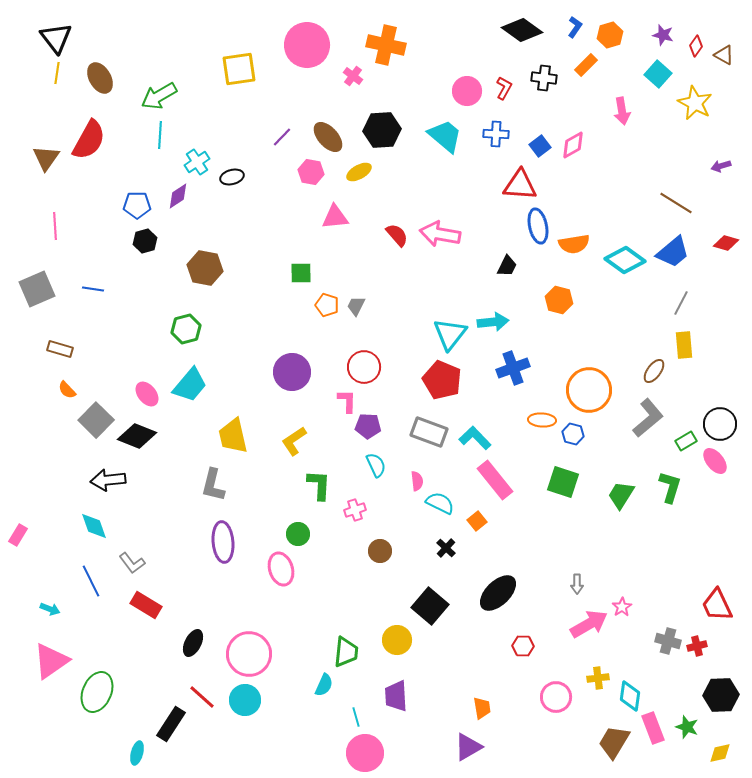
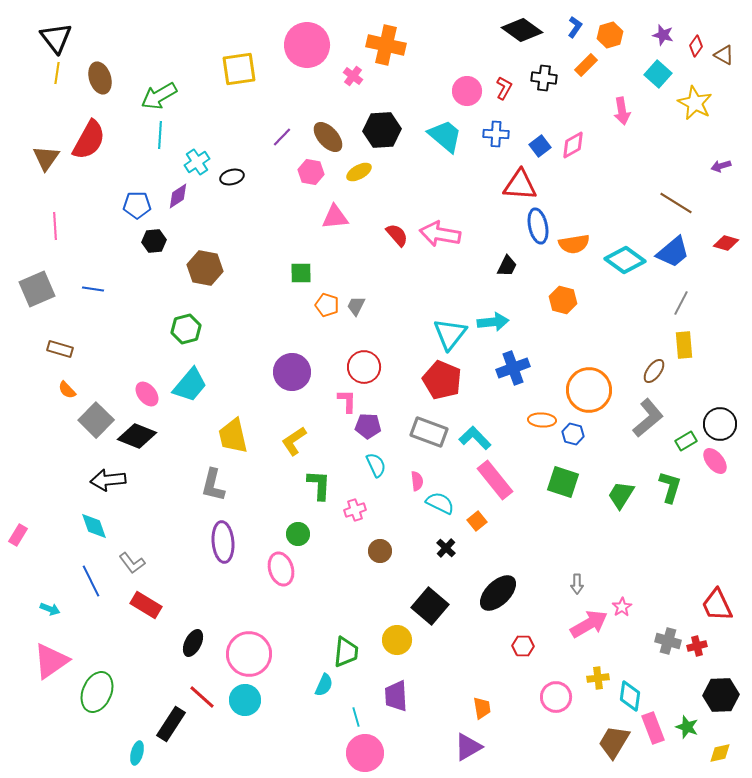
brown ellipse at (100, 78): rotated 12 degrees clockwise
black hexagon at (145, 241): moved 9 px right; rotated 10 degrees clockwise
orange hexagon at (559, 300): moved 4 px right
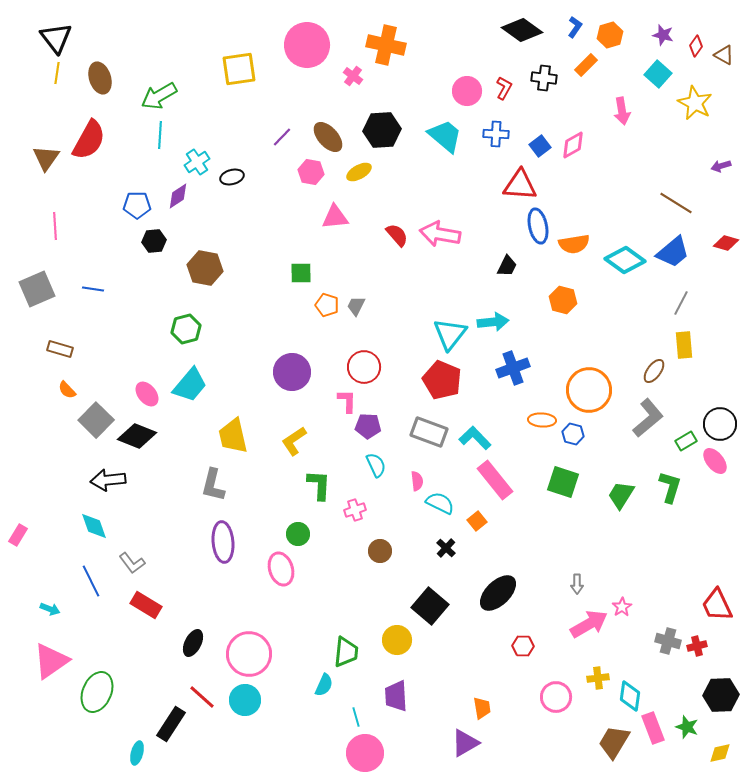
purple triangle at (468, 747): moved 3 px left, 4 px up
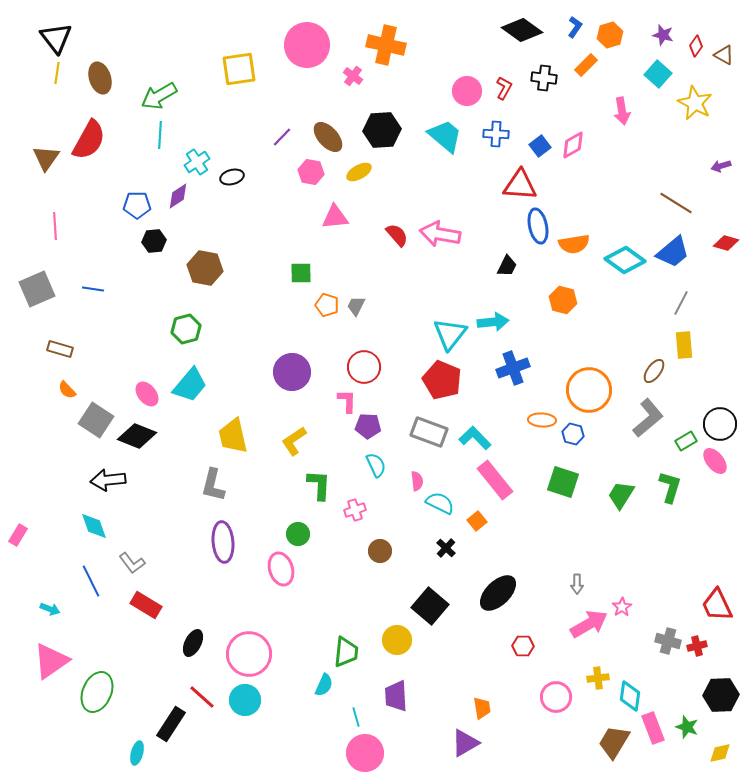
gray square at (96, 420): rotated 12 degrees counterclockwise
